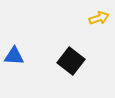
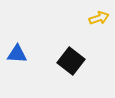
blue triangle: moved 3 px right, 2 px up
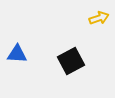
black square: rotated 24 degrees clockwise
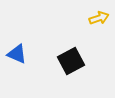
blue triangle: rotated 20 degrees clockwise
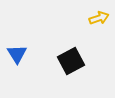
blue triangle: rotated 35 degrees clockwise
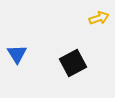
black square: moved 2 px right, 2 px down
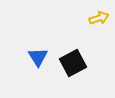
blue triangle: moved 21 px right, 3 px down
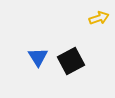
black square: moved 2 px left, 2 px up
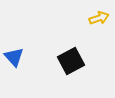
blue triangle: moved 24 px left; rotated 10 degrees counterclockwise
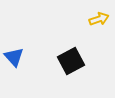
yellow arrow: moved 1 px down
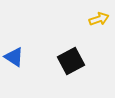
blue triangle: rotated 15 degrees counterclockwise
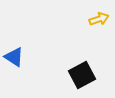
black square: moved 11 px right, 14 px down
